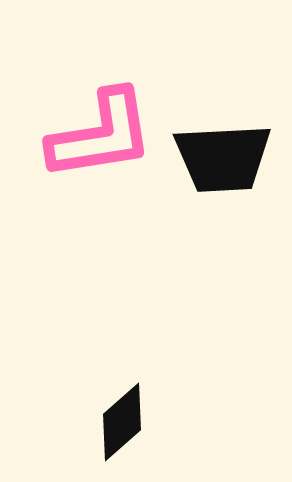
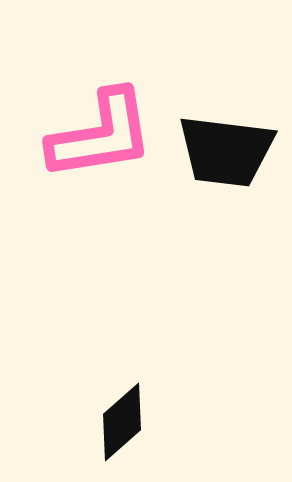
black trapezoid: moved 3 px right, 7 px up; rotated 10 degrees clockwise
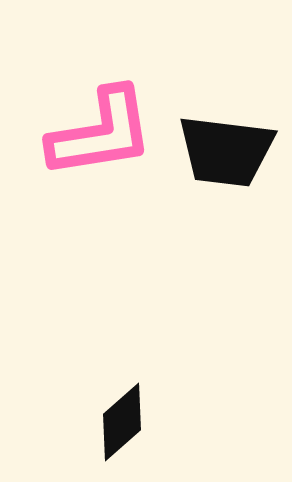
pink L-shape: moved 2 px up
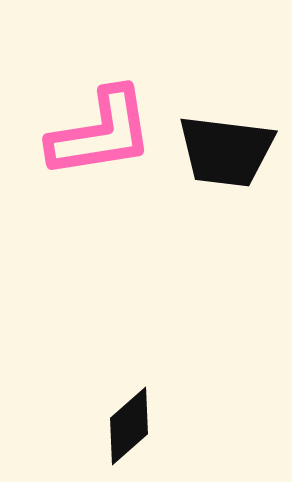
black diamond: moved 7 px right, 4 px down
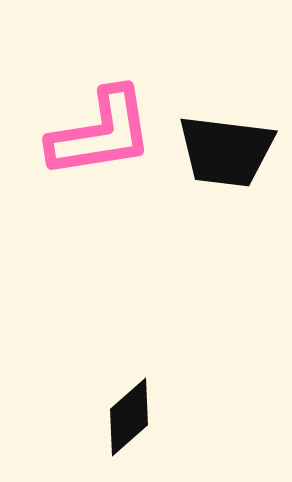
black diamond: moved 9 px up
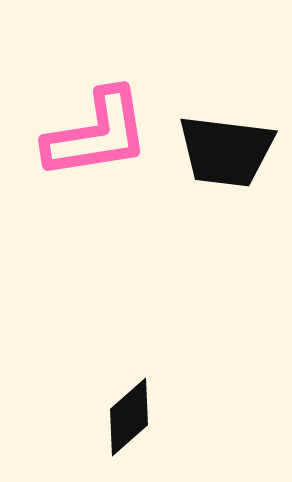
pink L-shape: moved 4 px left, 1 px down
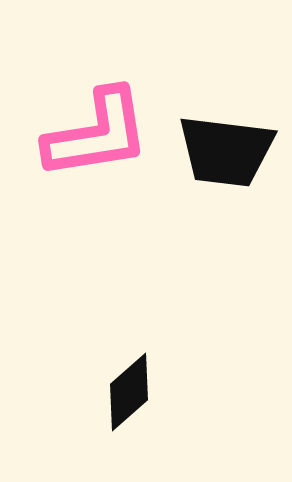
black diamond: moved 25 px up
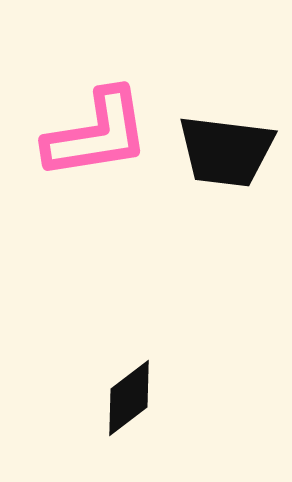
black diamond: moved 6 px down; rotated 4 degrees clockwise
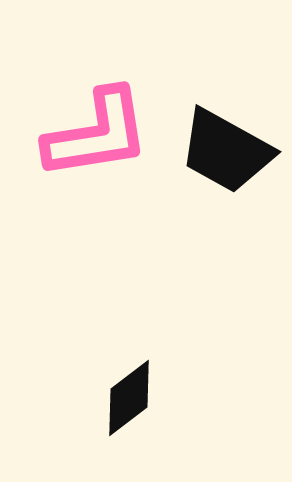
black trapezoid: rotated 22 degrees clockwise
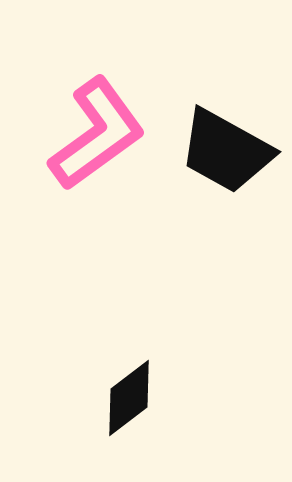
pink L-shape: rotated 27 degrees counterclockwise
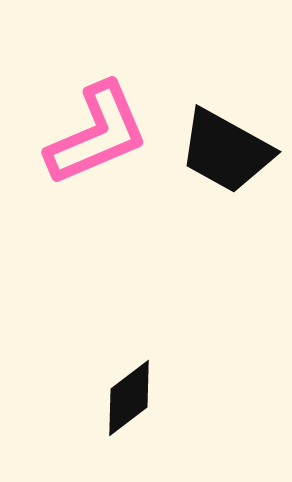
pink L-shape: rotated 13 degrees clockwise
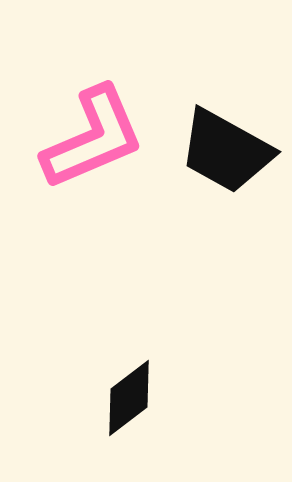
pink L-shape: moved 4 px left, 4 px down
